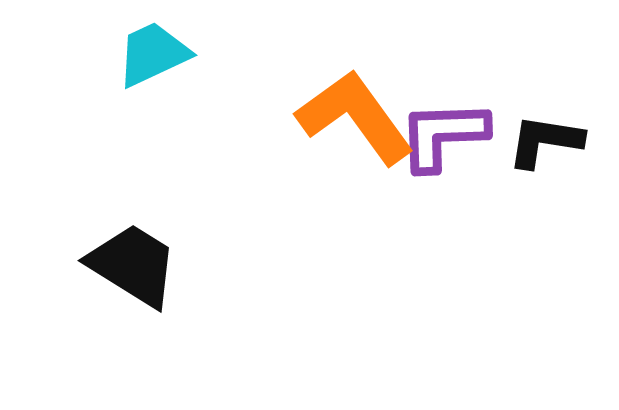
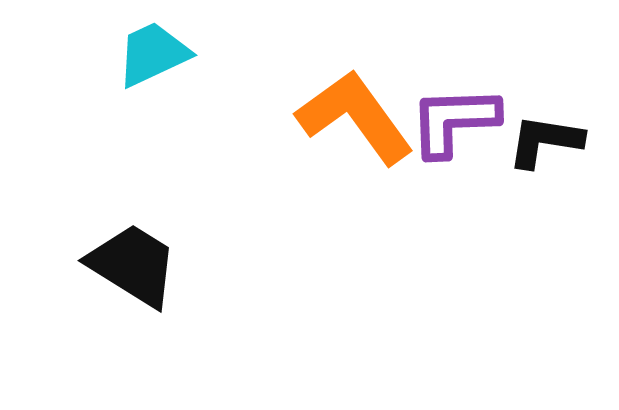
purple L-shape: moved 11 px right, 14 px up
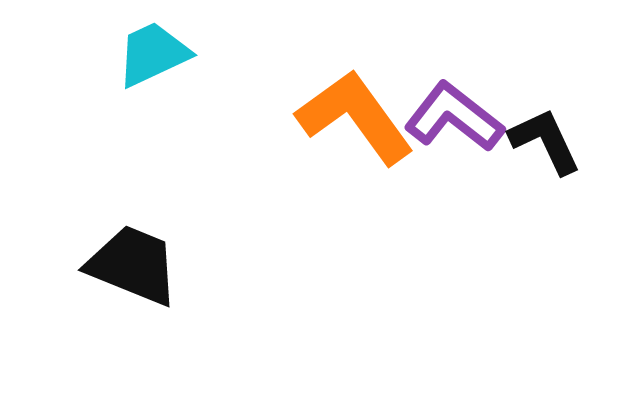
purple L-shape: moved 4 px up; rotated 40 degrees clockwise
black L-shape: rotated 56 degrees clockwise
black trapezoid: rotated 10 degrees counterclockwise
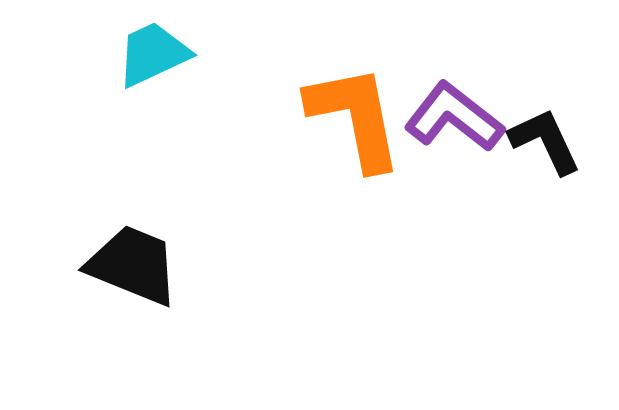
orange L-shape: rotated 25 degrees clockwise
